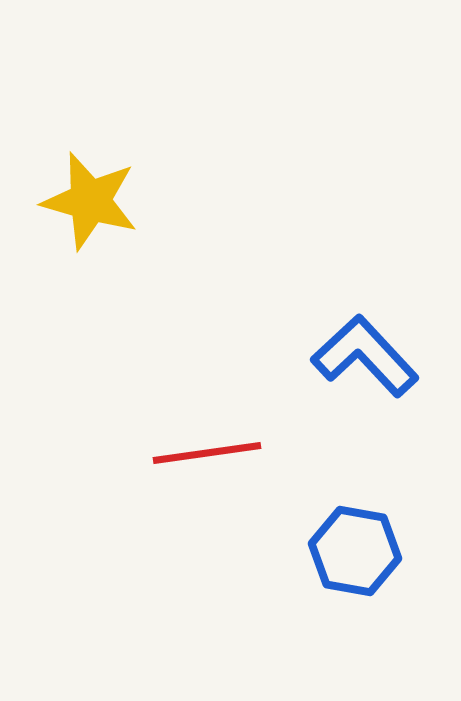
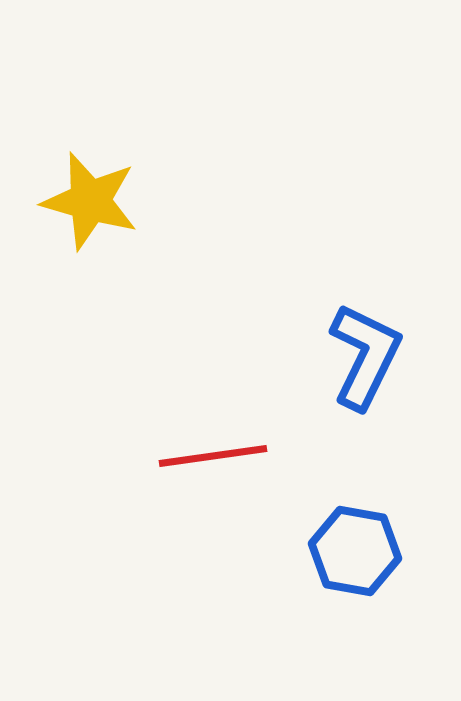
blue L-shape: rotated 69 degrees clockwise
red line: moved 6 px right, 3 px down
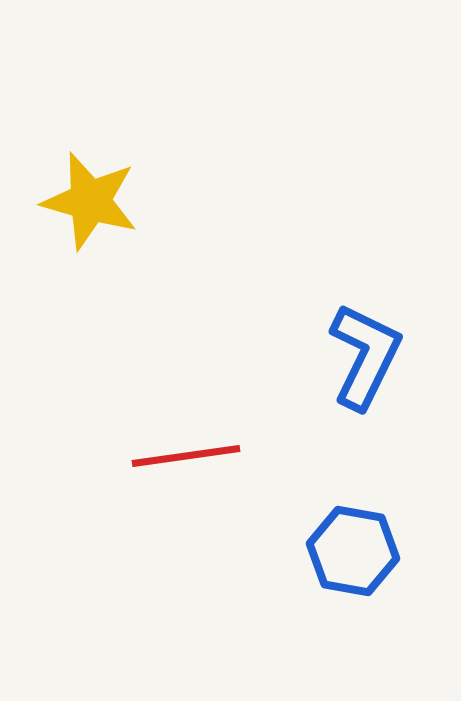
red line: moved 27 px left
blue hexagon: moved 2 px left
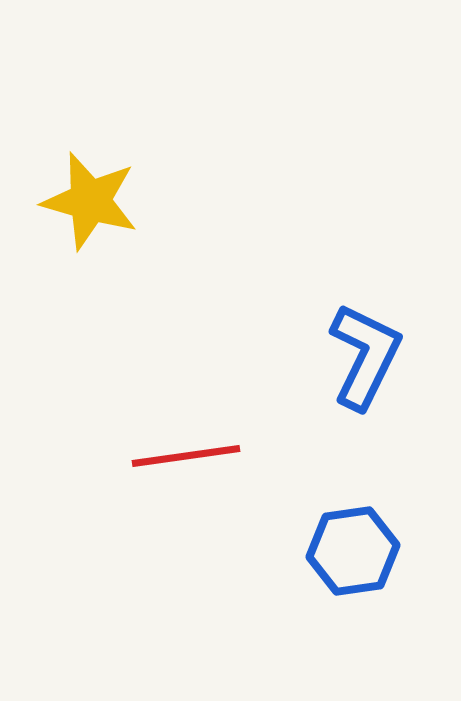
blue hexagon: rotated 18 degrees counterclockwise
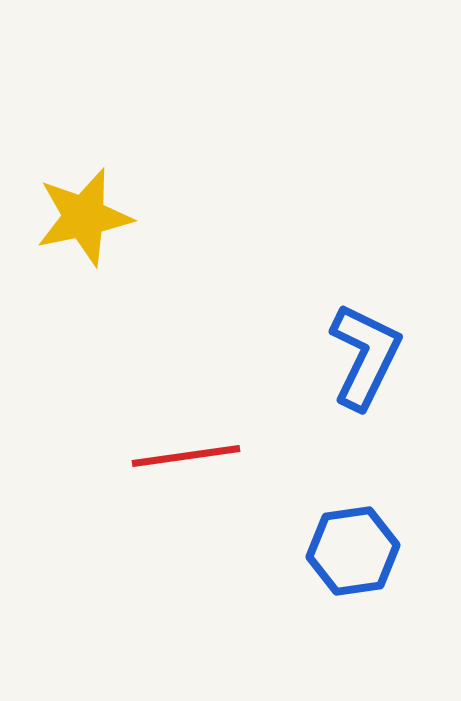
yellow star: moved 6 px left, 16 px down; rotated 28 degrees counterclockwise
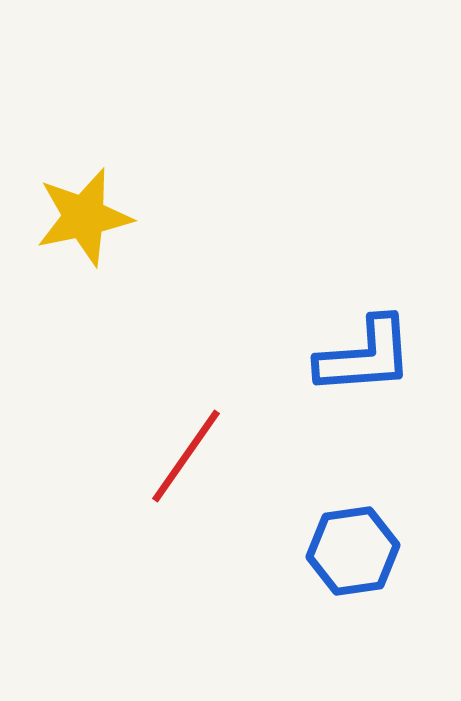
blue L-shape: rotated 60 degrees clockwise
red line: rotated 47 degrees counterclockwise
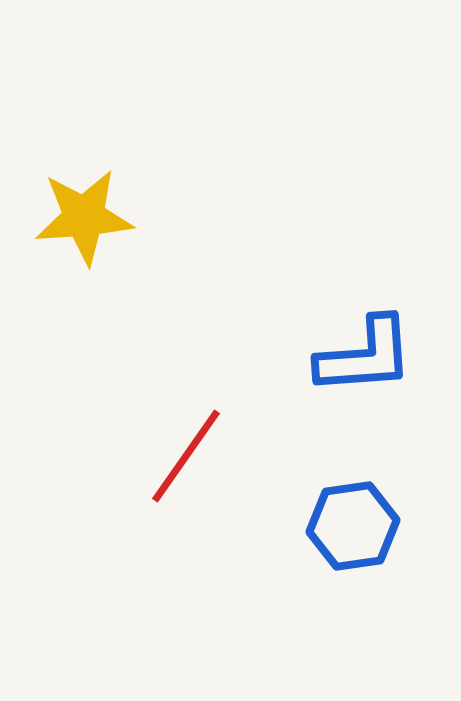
yellow star: rotated 8 degrees clockwise
blue hexagon: moved 25 px up
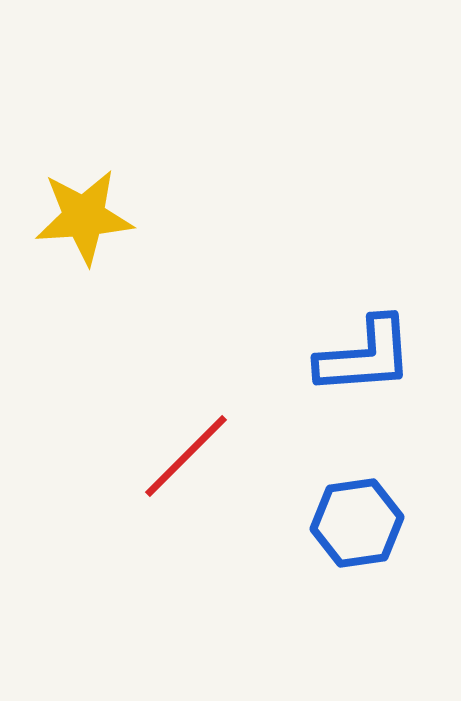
red line: rotated 10 degrees clockwise
blue hexagon: moved 4 px right, 3 px up
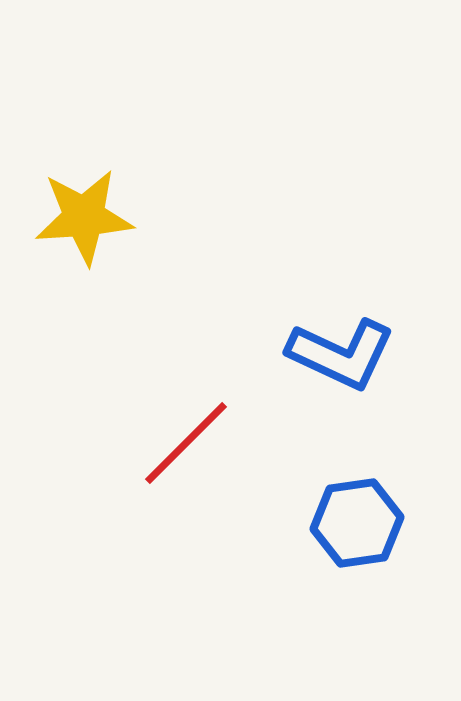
blue L-shape: moved 24 px left, 2 px up; rotated 29 degrees clockwise
red line: moved 13 px up
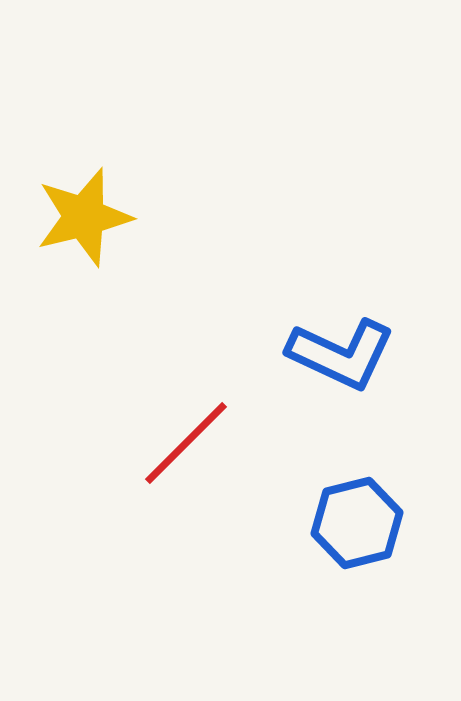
yellow star: rotated 10 degrees counterclockwise
blue hexagon: rotated 6 degrees counterclockwise
